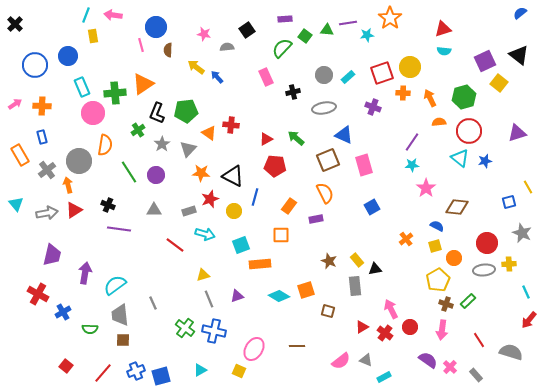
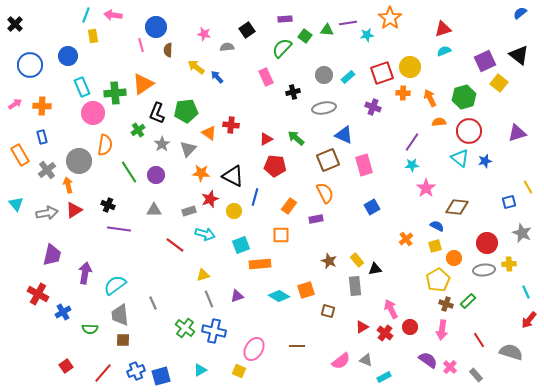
cyan semicircle at (444, 51): rotated 152 degrees clockwise
blue circle at (35, 65): moved 5 px left
red square at (66, 366): rotated 16 degrees clockwise
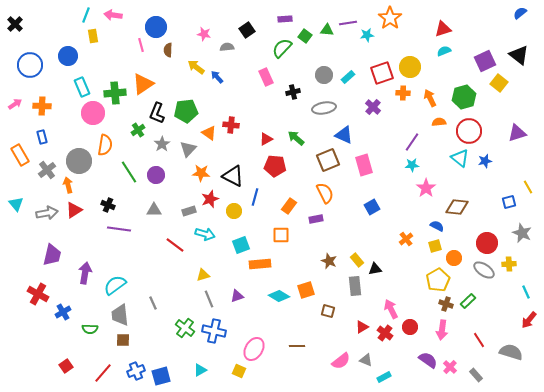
purple cross at (373, 107): rotated 21 degrees clockwise
gray ellipse at (484, 270): rotated 40 degrees clockwise
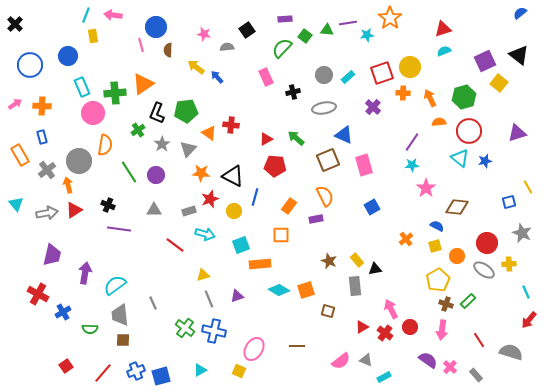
orange semicircle at (325, 193): moved 3 px down
orange circle at (454, 258): moved 3 px right, 2 px up
cyan diamond at (279, 296): moved 6 px up
